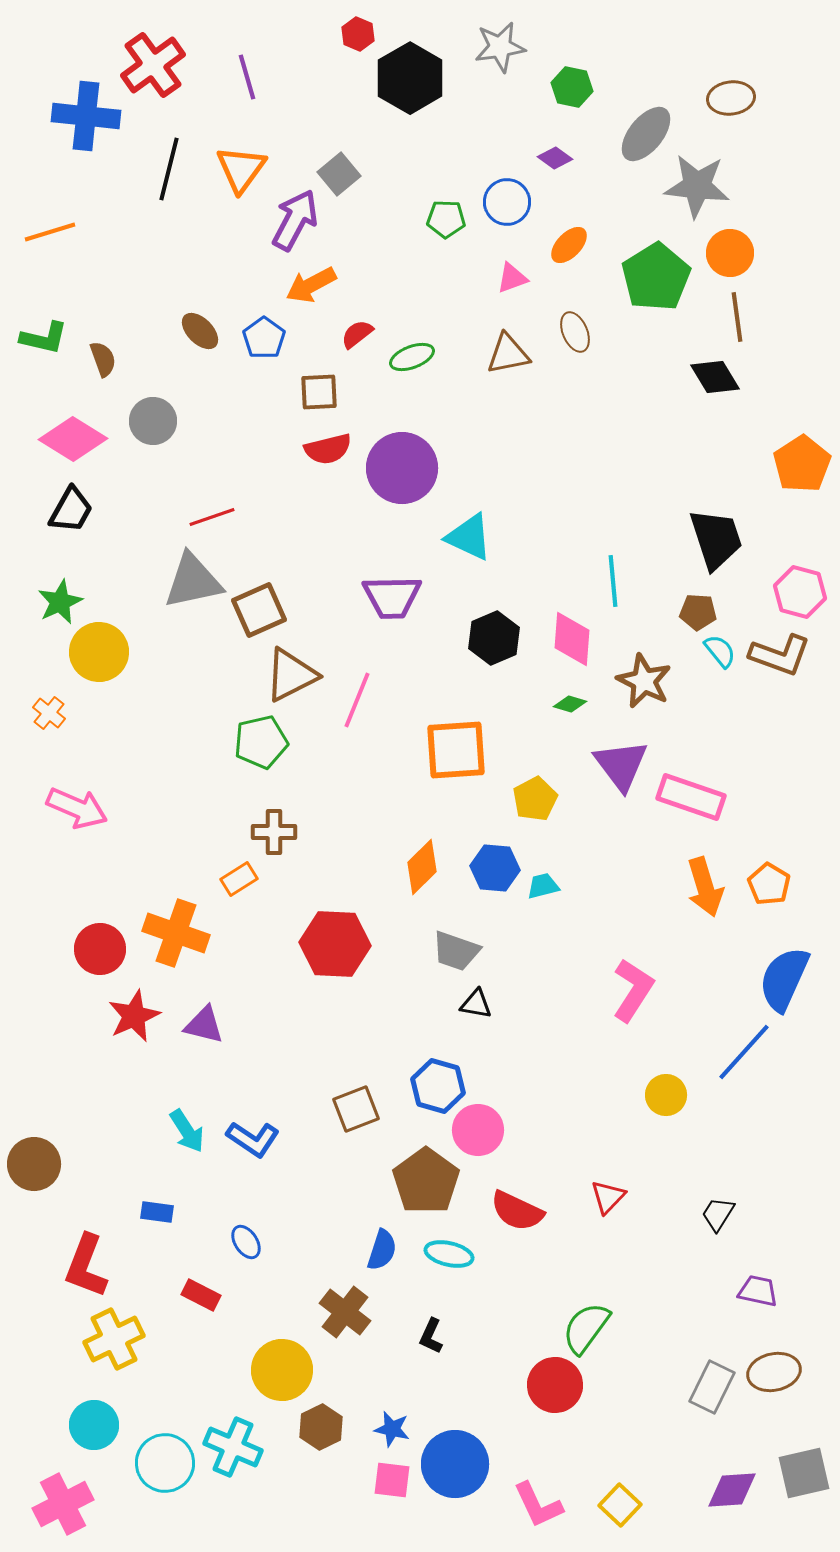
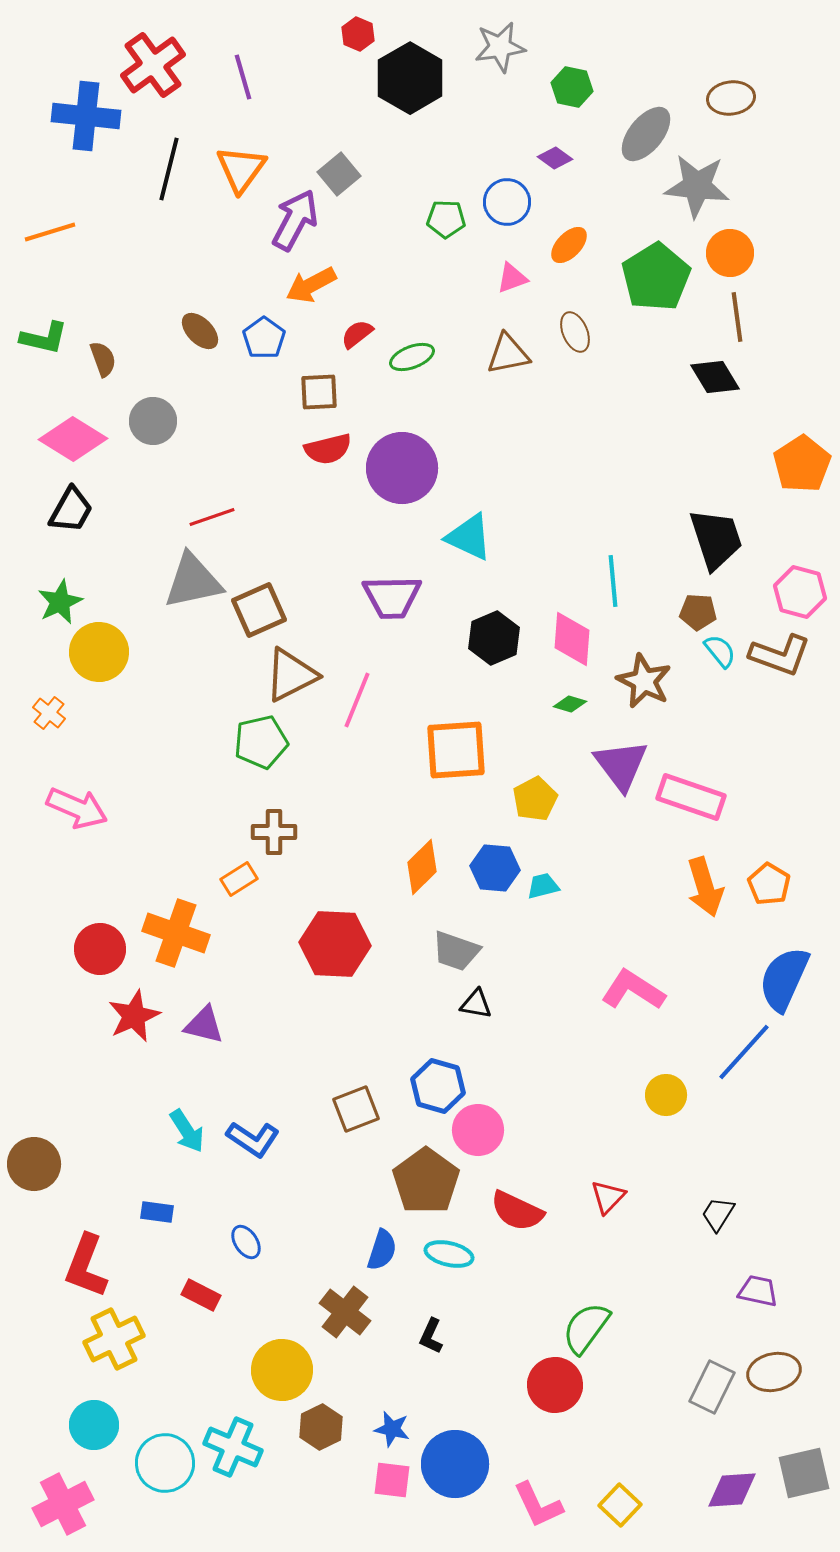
purple line at (247, 77): moved 4 px left
pink L-shape at (633, 990): rotated 90 degrees counterclockwise
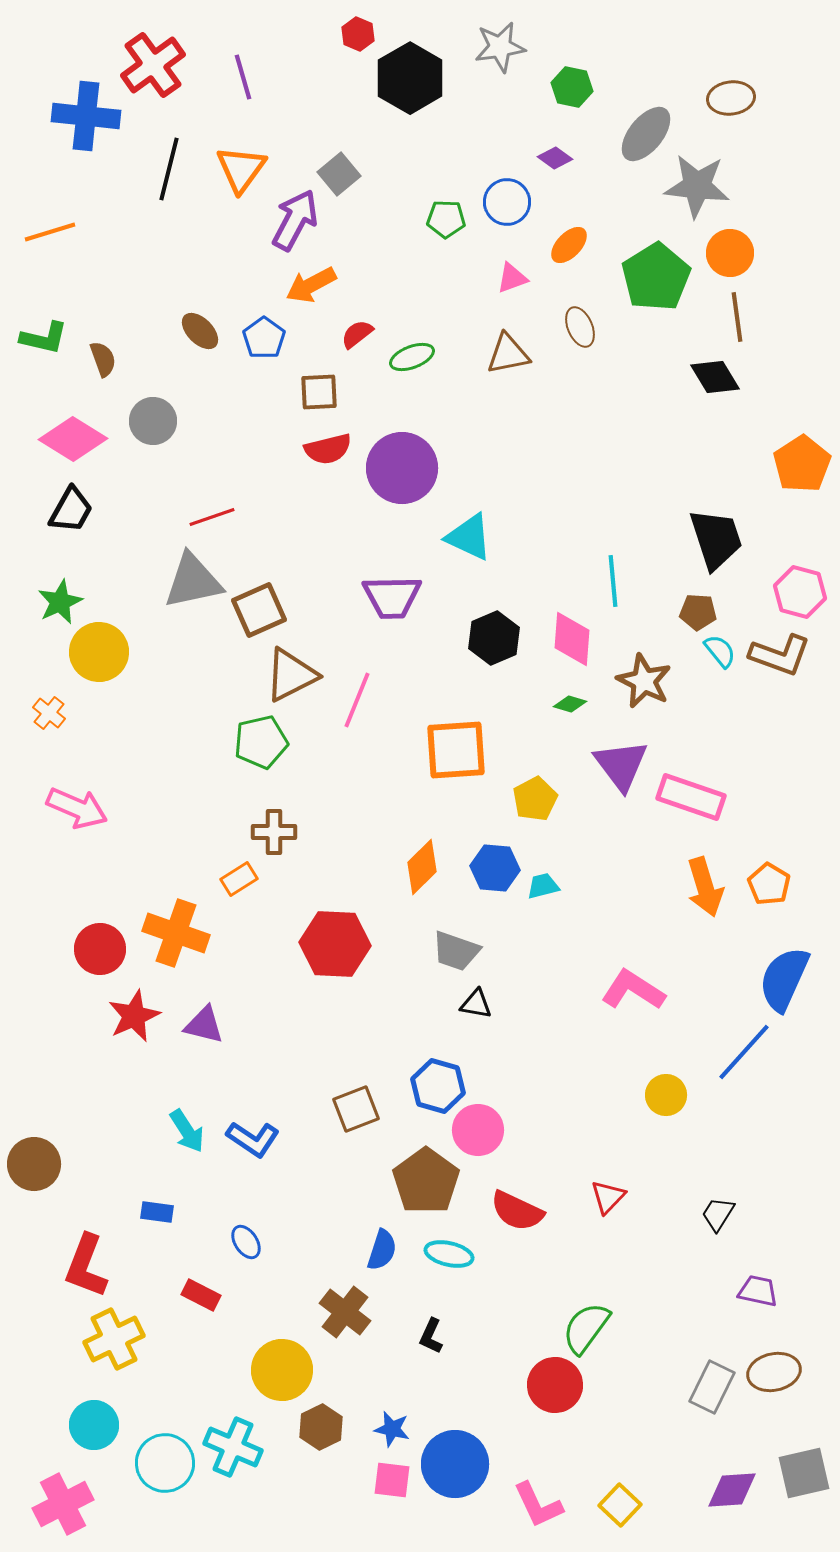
brown ellipse at (575, 332): moved 5 px right, 5 px up
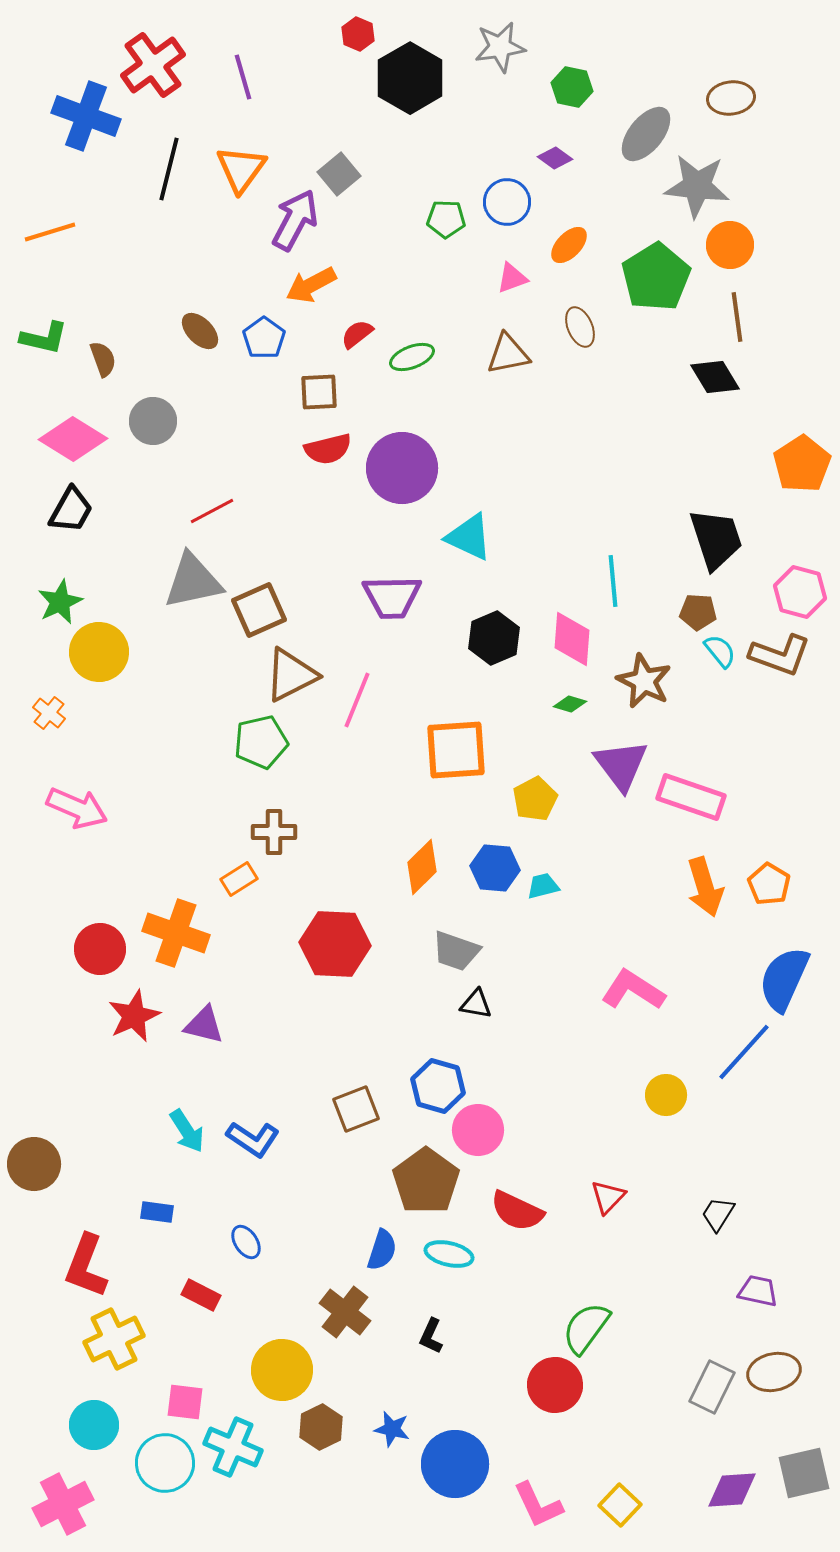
blue cross at (86, 116): rotated 14 degrees clockwise
orange circle at (730, 253): moved 8 px up
red line at (212, 517): moved 6 px up; rotated 9 degrees counterclockwise
pink square at (392, 1480): moved 207 px left, 78 px up
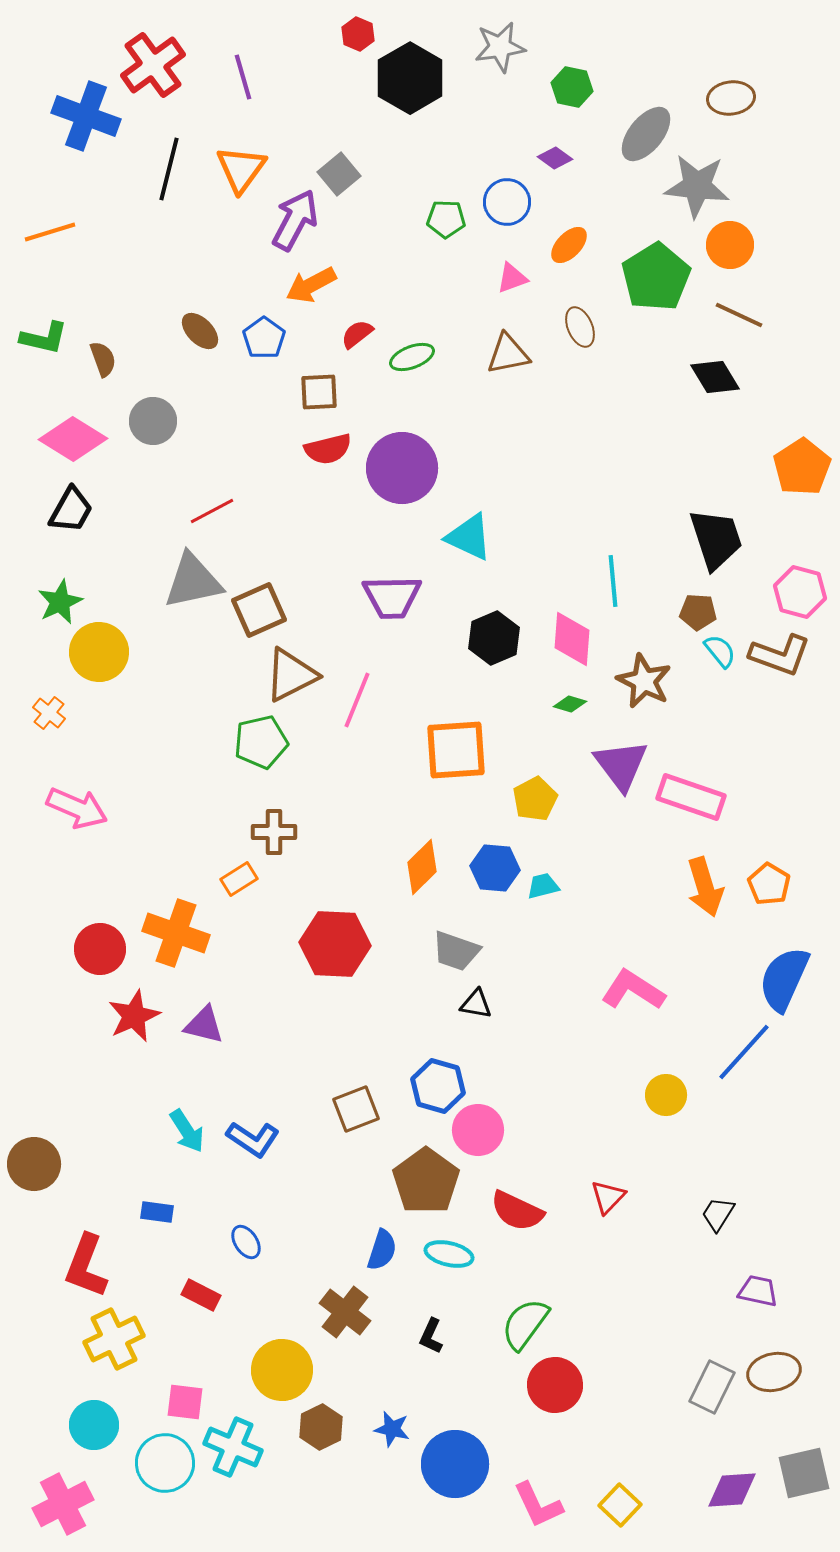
brown line at (737, 317): moved 2 px right, 2 px up; rotated 57 degrees counterclockwise
orange pentagon at (802, 464): moved 3 px down
green semicircle at (586, 1328): moved 61 px left, 4 px up
